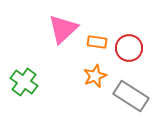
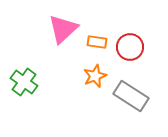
red circle: moved 1 px right, 1 px up
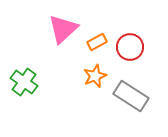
orange rectangle: rotated 36 degrees counterclockwise
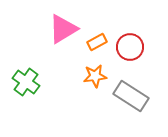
pink triangle: rotated 12 degrees clockwise
orange star: rotated 15 degrees clockwise
green cross: moved 2 px right
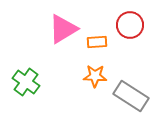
orange rectangle: rotated 24 degrees clockwise
red circle: moved 22 px up
orange star: rotated 10 degrees clockwise
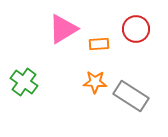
red circle: moved 6 px right, 4 px down
orange rectangle: moved 2 px right, 2 px down
orange star: moved 6 px down
green cross: moved 2 px left
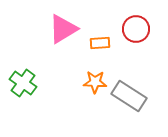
orange rectangle: moved 1 px right, 1 px up
green cross: moved 1 px left, 1 px down
gray rectangle: moved 2 px left
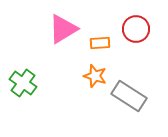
orange star: moved 6 px up; rotated 15 degrees clockwise
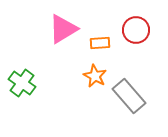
red circle: moved 1 px down
orange star: rotated 10 degrees clockwise
green cross: moved 1 px left
gray rectangle: rotated 16 degrees clockwise
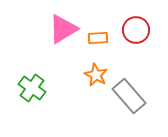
orange rectangle: moved 2 px left, 5 px up
orange star: moved 1 px right, 1 px up
green cross: moved 10 px right, 5 px down
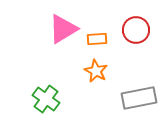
orange rectangle: moved 1 px left, 1 px down
orange star: moved 4 px up
green cross: moved 14 px right, 11 px down
gray rectangle: moved 10 px right, 2 px down; rotated 60 degrees counterclockwise
